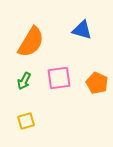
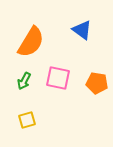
blue triangle: rotated 20 degrees clockwise
pink square: moved 1 px left; rotated 20 degrees clockwise
orange pentagon: rotated 15 degrees counterclockwise
yellow square: moved 1 px right, 1 px up
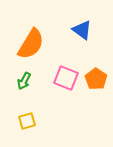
orange semicircle: moved 2 px down
pink square: moved 8 px right; rotated 10 degrees clockwise
orange pentagon: moved 1 px left, 4 px up; rotated 25 degrees clockwise
yellow square: moved 1 px down
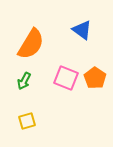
orange pentagon: moved 1 px left, 1 px up
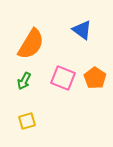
pink square: moved 3 px left
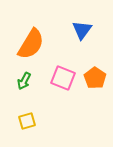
blue triangle: rotated 30 degrees clockwise
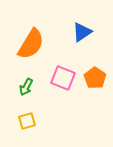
blue triangle: moved 2 px down; rotated 20 degrees clockwise
green arrow: moved 2 px right, 6 px down
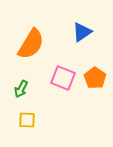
green arrow: moved 5 px left, 2 px down
yellow square: moved 1 px up; rotated 18 degrees clockwise
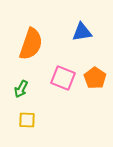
blue triangle: rotated 25 degrees clockwise
orange semicircle: rotated 12 degrees counterclockwise
